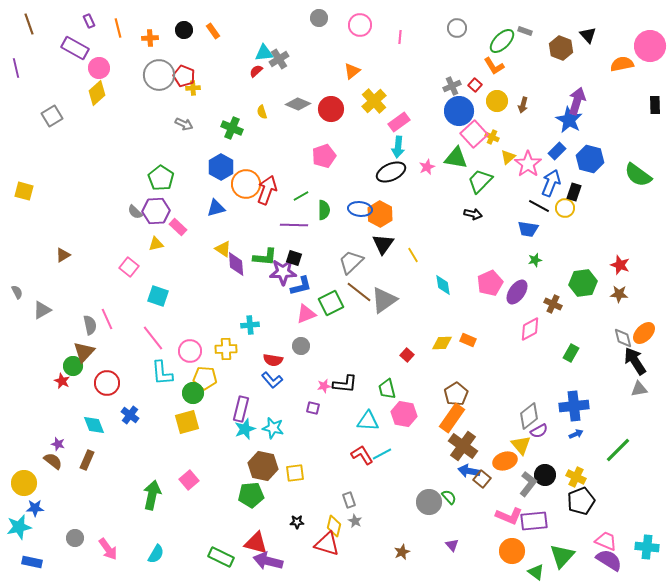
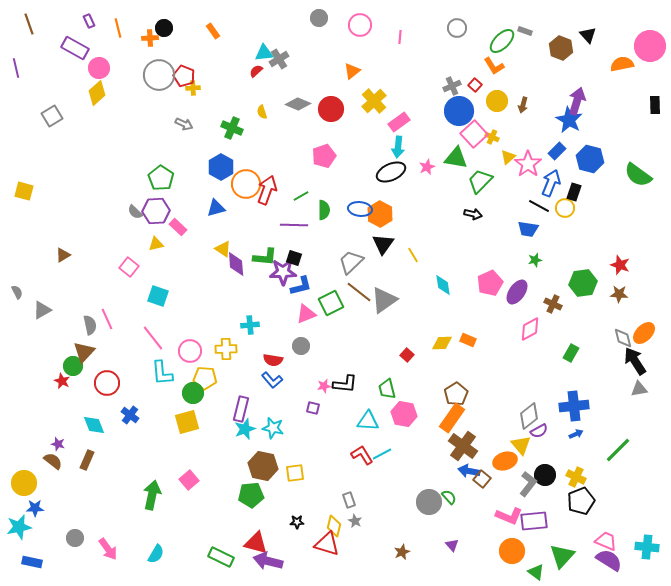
black circle at (184, 30): moved 20 px left, 2 px up
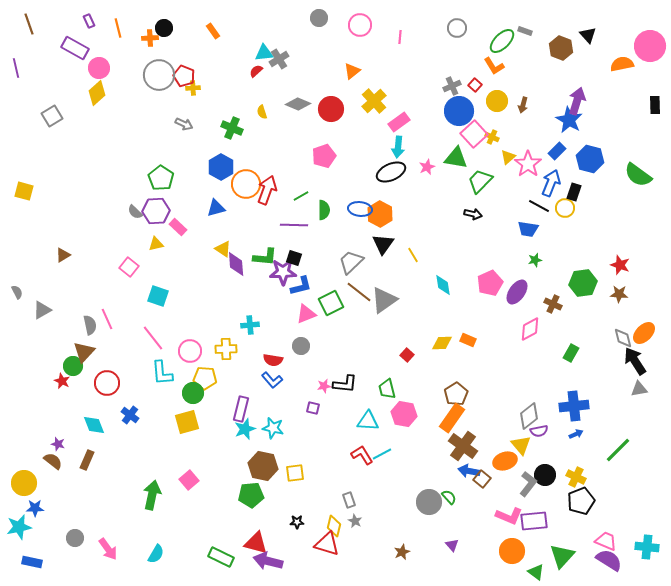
purple semicircle at (539, 431): rotated 18 degrees clockwise
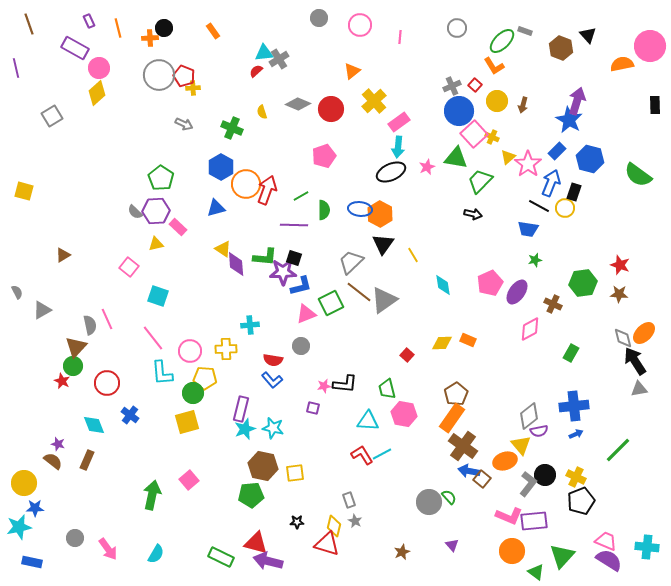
brown triangle at (84, 352): moved 8 px left, 5 px up
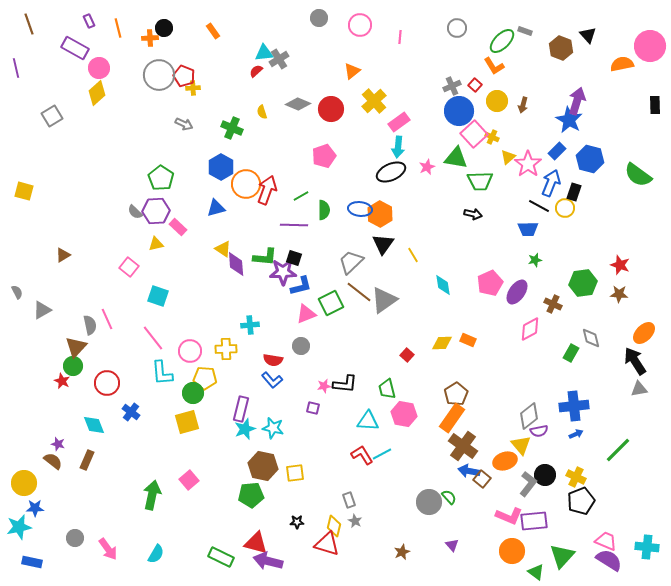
green trapezoid at (480, 181): rotated 136 degrees counterclockwise
blue trapezoid at (528, 229): rotated 10 degrees counterclockwise
gray diamond at (623, 338): moved 32 px left
blue cross at (130, 415): moved 1 px right, 3 px up
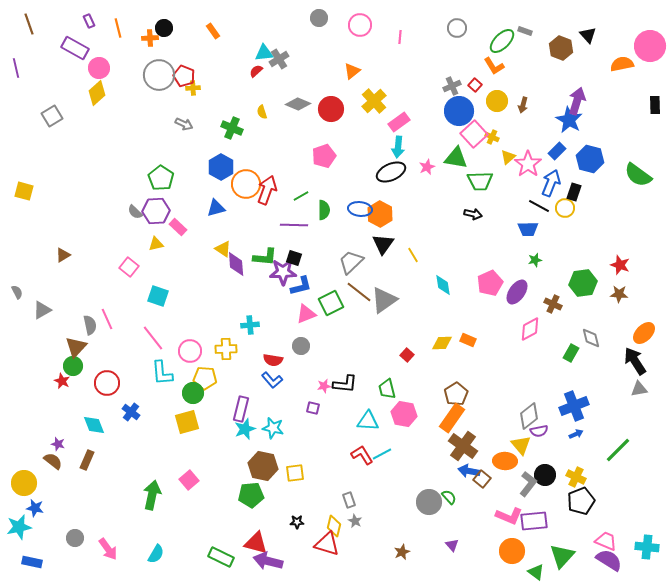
blue cross at (574, 406): rotated 16 degrees counterclockwise
orange ellipse at (505, 461): rotated 20 degrees clockwise
blue star at (35, 508): rotated 12 degrees clockwise
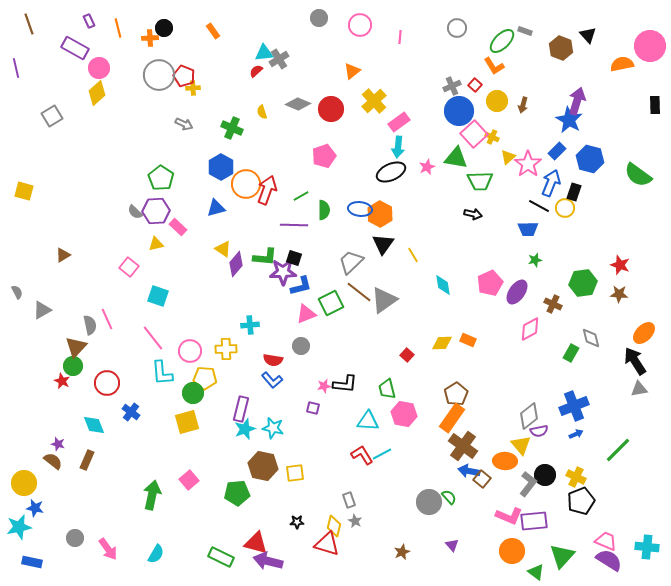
purple diamond at (236, 264): rotated 45 degrees clockwise
green pentagon at (251, 495): moved 14 px left, 2 px up
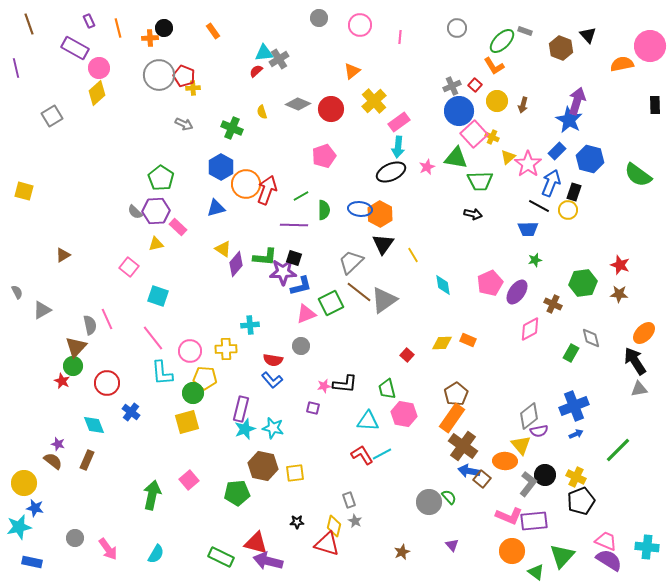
yellow circle at (565, 208): moved 3 px right, 2 px down
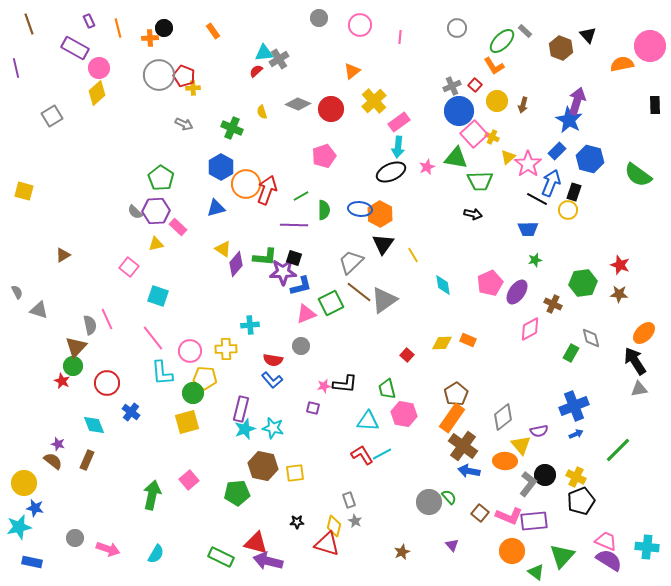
gray rectangle at (525, 31): rotated 24 degrees clockwise
black line at (539, 206): moved 2 px left, 7 px up
gray triangle at (42, 310): moved 3 px left; rotated 48 degrees clockwise
gray diamond at (529, 416): moved 26 px left, 1 px down
brown square at (482, 479): moved 2 px left, 34 px down
pink arrow at (108, 549): rotated 35 degrees counterclockwise
